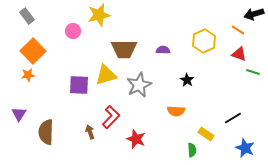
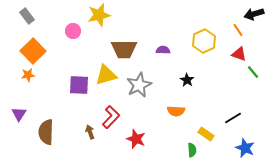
orange line: rotated 24 degrees clockwise
green line: rotated 32 degrees clockwise
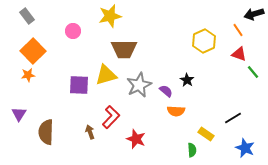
yellow star: moved 11 px right, 1 px down
purple semicircle: moved 3 px right, 41 px down; rotated 40 degrees clockwise
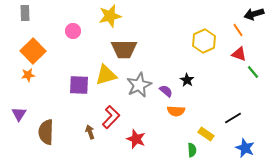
gray rectangle: moved 2 px left, 3 px up; rotated 35 degrees clockwise
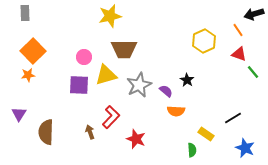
pink circle: moved 11 px right, 26 px down
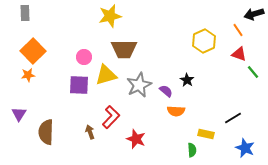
yellow rectangle: rotated 21 degrees counterclockwise
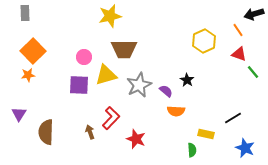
red L-shape: moved 1 px down
